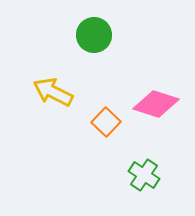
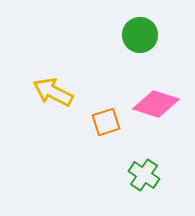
green circle: moved 46 px right
orange square: rotated 28 degrees clockwise
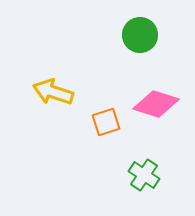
yellow arrow: rotated 9 degrees counterclockwise
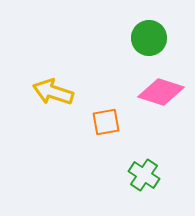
green circle: moved 9 px right, 3 px down
pink diamond: moved 5 px right, 12 px up
orange square: rotated 8 degrees clockwise
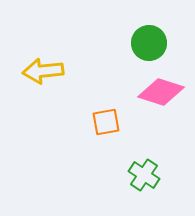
green circle: moved 5 px down
yellow arrow: moved 10 px left, 21 px up; rotated 24 degrees counterclockwise
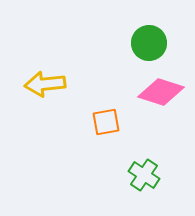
yellow arrow: moved 2 px right, 13 px down
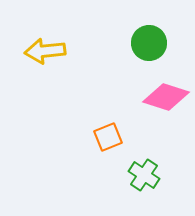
yellow arrow: moved 33 px up
pink diamond: moved 5 px right, 5 px down
orange square: moved 2 px right, 15 px down; rotated 12 degrees counterclockwise
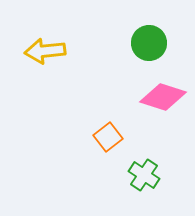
pink diamond: moved 3 px left
orange square: rotated 16 degrees counterclockwise
